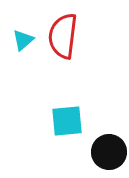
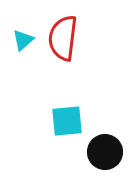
red semicircle: moved 2 px down
black circle: moved 4 px left
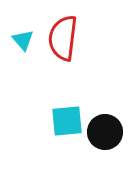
cyan triangle: rotated 30 degrees counterclockwise
black circle: moved 20 px up
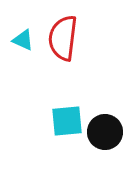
cyan triangle: rotated 25 degrees counterclockwise
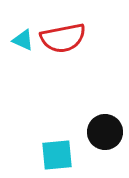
red semicircle: rotated 108 degrees counterclockwise
cyan square: moved 10 px left, 34 px down
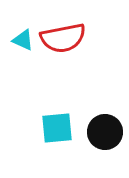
cyan square: moved 27 px up
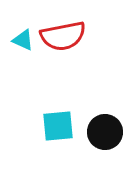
red semicircle: moved 2 px up
cyan square: moved 1 px right, 2 px up
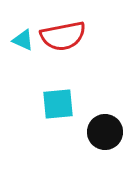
cyan square: moved 22 px up
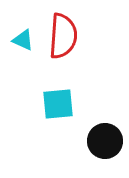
red semicircle: rotated 75 degrees counterclockwise
black circle: moved 9 px down
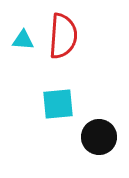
cyan triangle: rotated 20 degrees counterclockwise
black circle: moved 6 px left, 4 px up
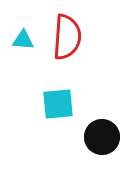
red semicircle: moved 4 px right, 1 px down
black circle: moved 3 px right
